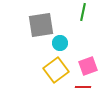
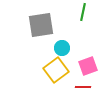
cyan circle: moved 2 px right, 5 px down
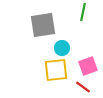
gray square: moved 2 px right
yellow square: rotated 30 degrees clockwise
red line: rotated 35 degrees clockwise
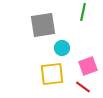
yellow square: moved 4 px left, 4 px down
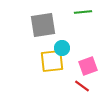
green line: rotated 72 degrees clockwise
yellow square: moved 13 px up
red line: moved 1 px left, 1 px up
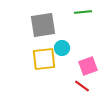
yellow square: moved 8 px left, 2 px up
